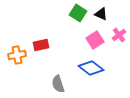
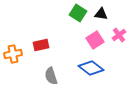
black triangle: rotated 16 degrees counterclockwise
orange cross: moved 4 px left, 1 px up
gray semicircle: moved 7 px left, 8 px up
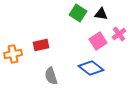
pink cross: moved 1 px up
pink square: moved 3 px right, 1 px down
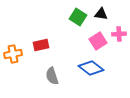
green square: moved 4 px down
pink cross: rotated 32 degrees clockwise
gray semicircle: moved 1 px right
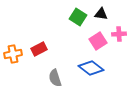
red rectangle: moved 2 px left, 4 px down; rotated 14 degrees counterclockwise
gray semicircle: moved 3 px right, 2 px down
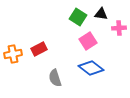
pink cross: moved 6 px up
pink square: moved 10 px left
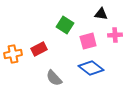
green square: moved 13 px left, 8 px down
pink cross: moved 4 px left, 7 px down
pink square: rotated 18 degrees clockwise
gray semicircle: moved 1 px left; rotated 24 degrees counterclockwise
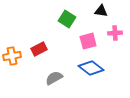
black triangle: moved 3 px up
green square: moved 2 px right, 6 px up
pink cross: moved 2 px up
orange cross: moved 1 px left, 2 px down
gray semicircle: rotated 102 degrees clockwise
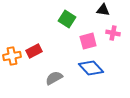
black triangle: moved 2 px right, 1 px up
pink cross: moved 2 px left; rotated 16 degrees clockwise
red rectangle: moved 5 px left, 2 px down
blue diamond: rotated 10 degrees clockwise
